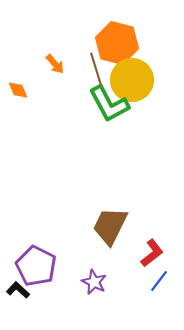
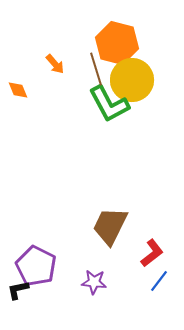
purple star: rotated 20 degrees counterclockwise
black L-shape: rotated 55 degrees counterclockwise
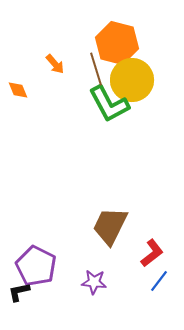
black L-shape: moved 1 px right, 2 px down
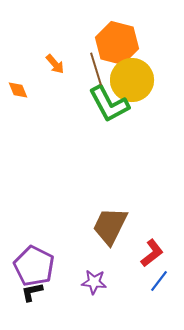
purple pentagon: moved 2 px left
black L-shape: moved 13 px right
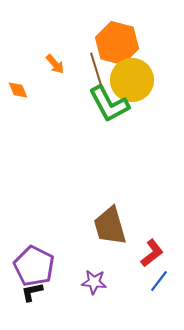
brown trapezoid: rotated 42 degrees counterclockwise
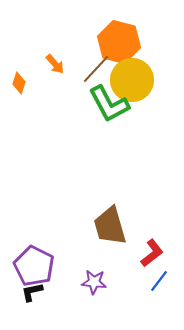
orange hexagon: moved 2 px right, 1 px up
brown line: rotated 60 degrees clockwise
orange diamond: moved 1 px right, 7 px up; rotated 40 degrees clockwise
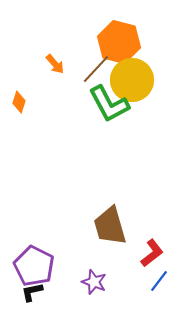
orange diamond: moved 19 px down
purple star: rotated 15 degrees clockwise
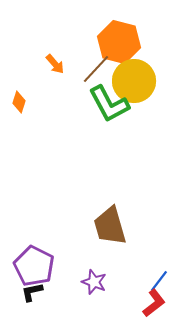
yellow circle: moved 2 px right, 1 px down
red L-shape: moved 2 px right, 50 px down
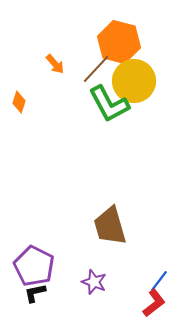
black L-shape: moved 3 px right, 1 px down
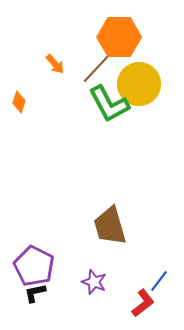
orange hexagon: moved 5 px up; rotated 15 degrees counterclockwise
yellow circle: moved 5 px right, 3 px down
red L-shape: moved 11 px left
